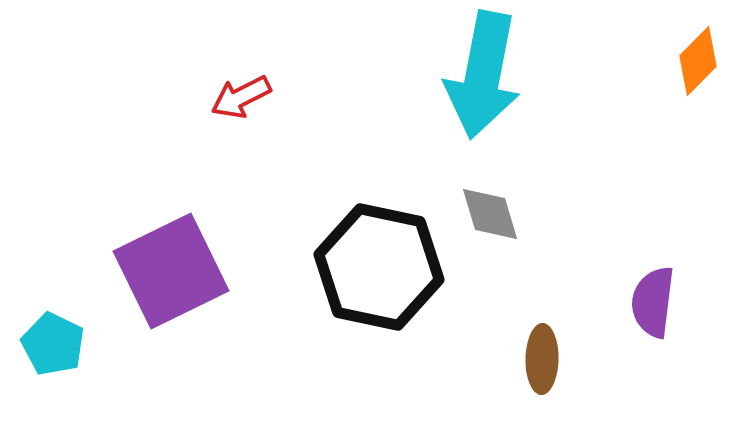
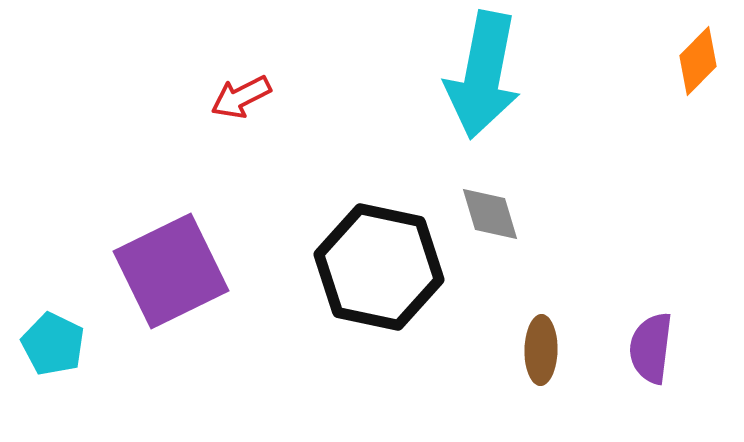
purple semicircle: moved 2 px left, 46 px down
brown ellipse: moved 1 px left, 9 px up
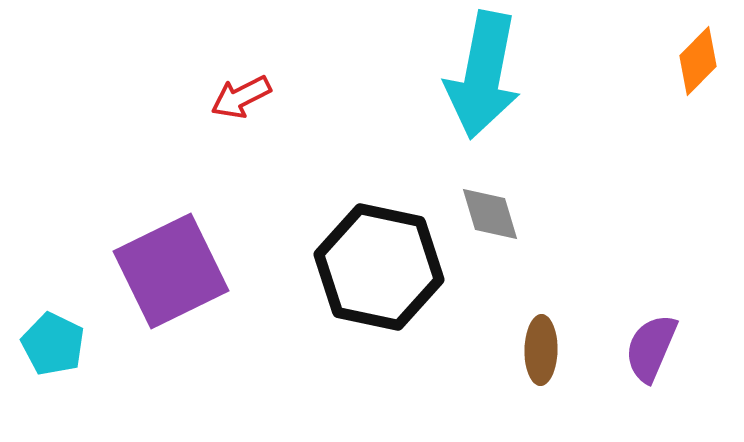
purple semicircle: rotated 16 degrees clockwise
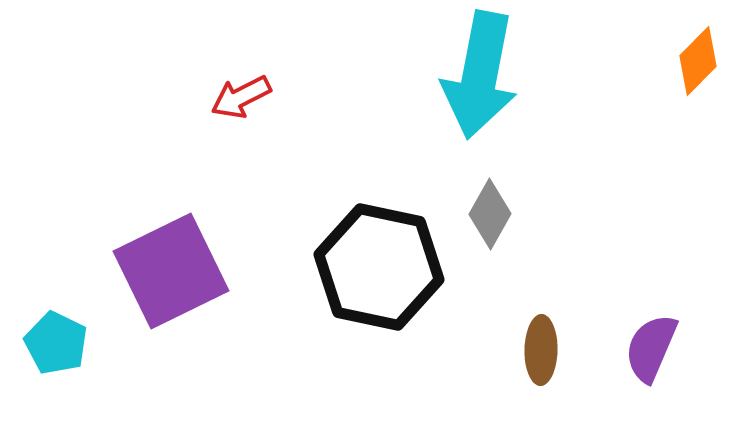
cyan arrow: moved 3 px left
gray diamond: rotated 46 degrees clockwise
cyan pentagon: moved 3 px right, 1 px up
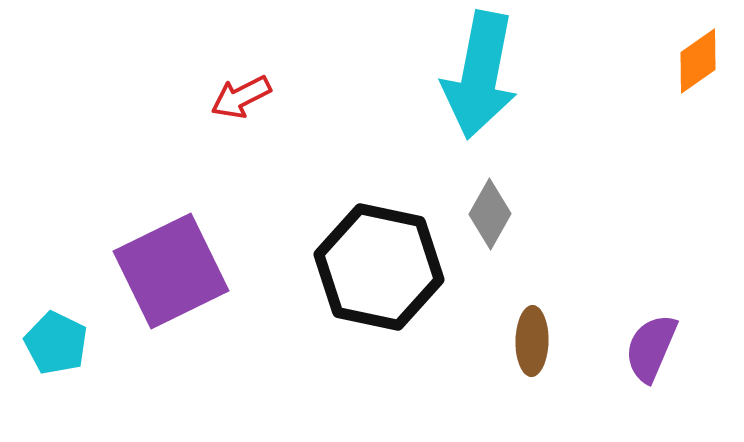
orange diamond: rotated 10 degrees clockwise
brown ellipse: moved 9 px left, 9 px up
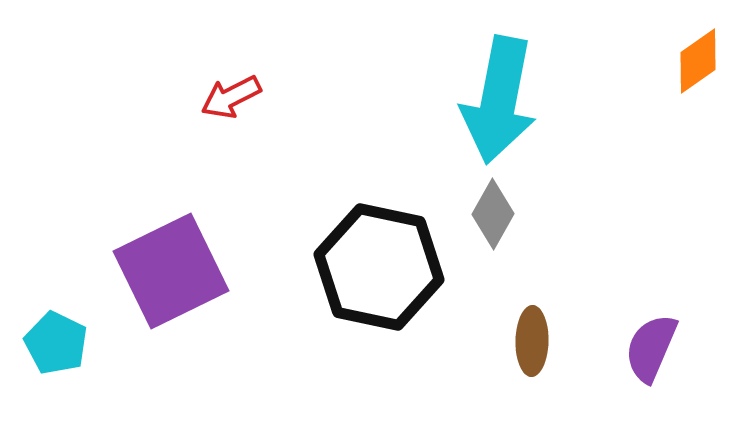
cyan arrow: moved 19 px right, 25 px down
red arrow: moved 10 px left
gray diamond: moved 3 px right
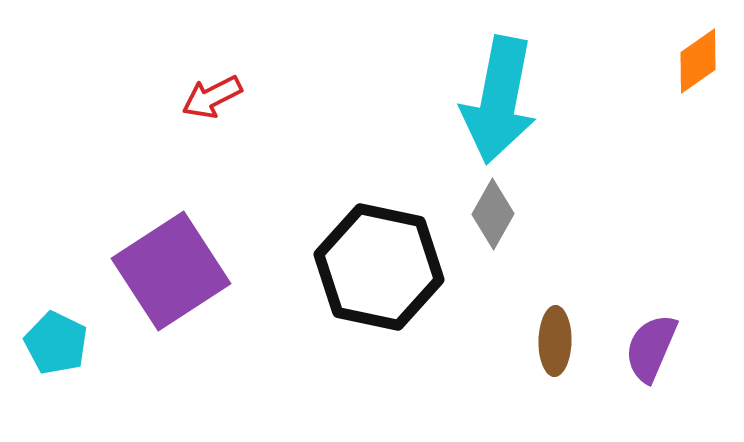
red arrow: moved 19 px left
purple square: rotated 7 degrees counterclockwise
brown ellipse: moved 23 px right
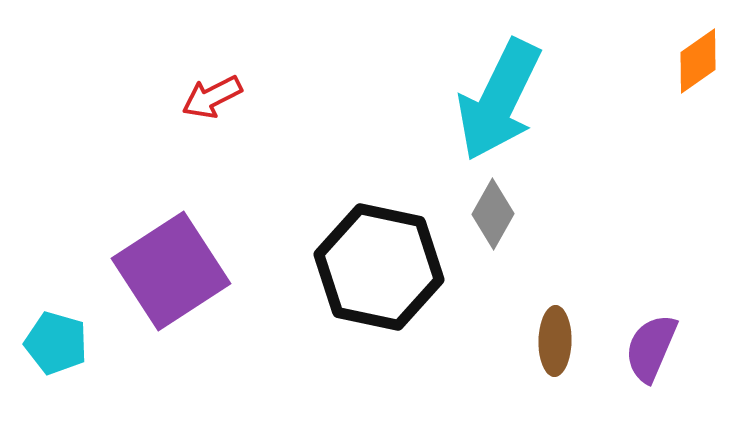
cyan arrow: rotated 15 degrees clockwise
cyan pentagon: rotated 10 degrees counterclockwise
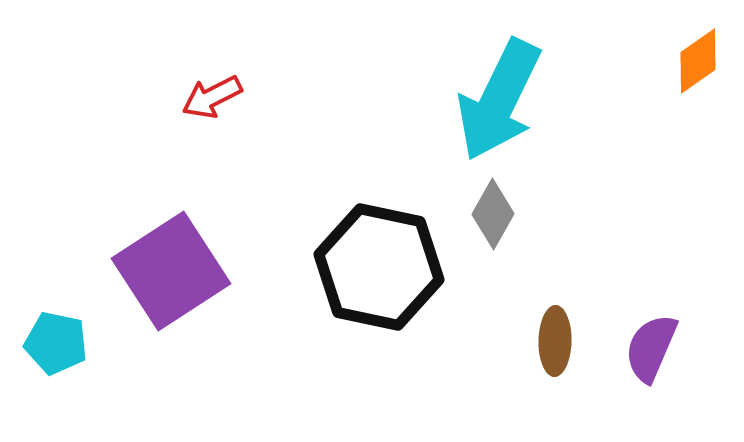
cyan pentagon: rotated 4 degrees counterclockwise
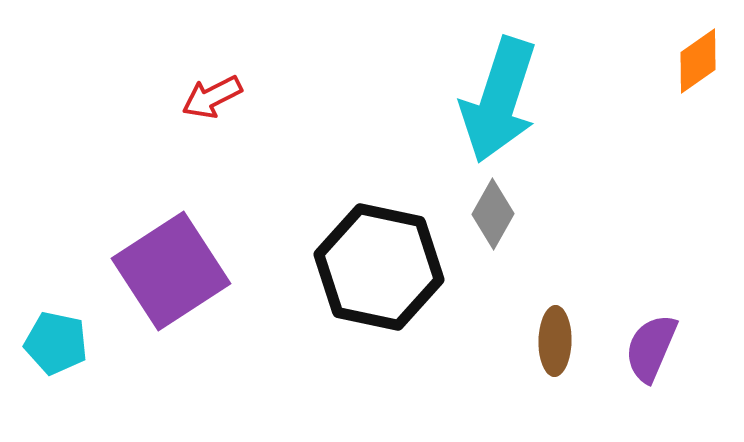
cyan arrow: rotated 8 degrees counterclockwise
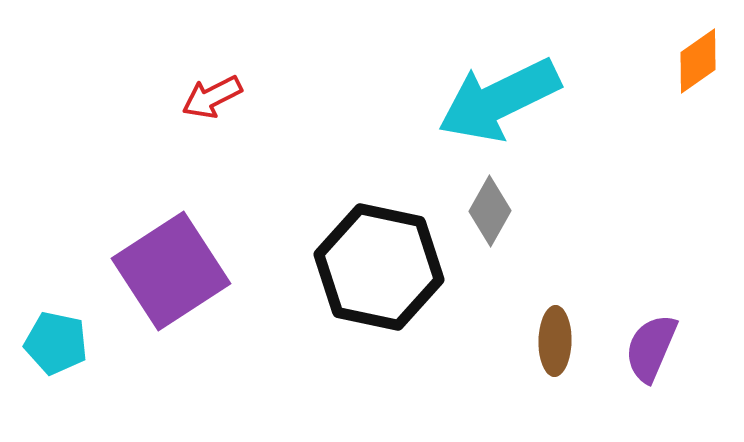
cyan arrow: rotated 46 degrees clockwise
gray diamond: moved 3 px left, 3 px up
